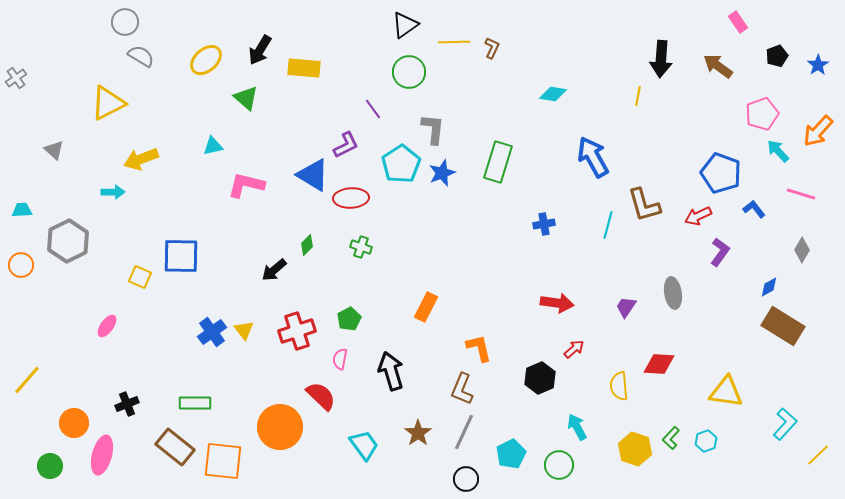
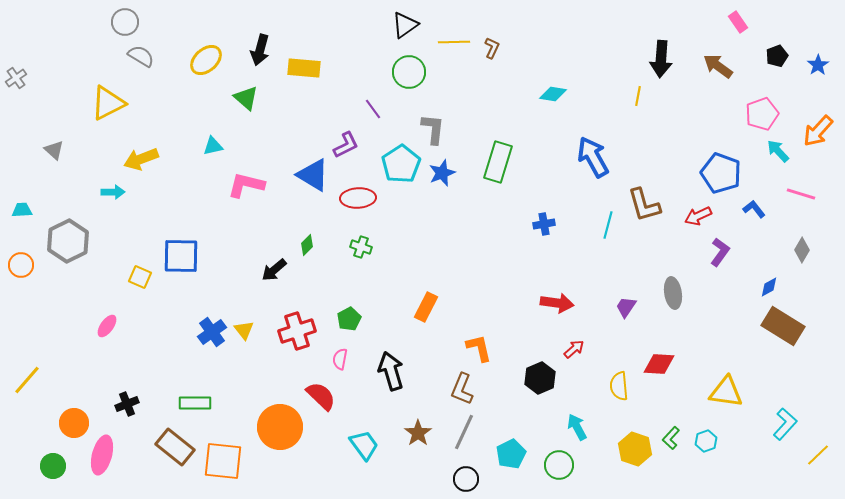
black arrow at (260, 50): rotated 16 degrees counterclockwise
red ellipse at (351, 198): moved 7 px right
green circle at (50, 466): moved 3 px right
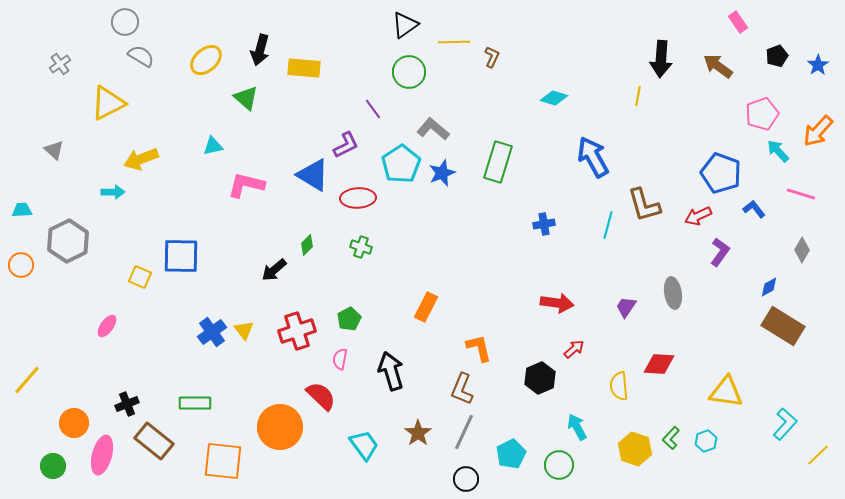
brown L-shape at (492, 48): moved 9 px down
gray cross at (16, 78): moved 44 px right, 14 px up
cyan diamond at (553, 94): moved 1 px right, 4 px down; rotated 8 degrees clockwise
gray L-shape at (433, 129): rotated 56 degrees counterclockwise
brown rectangle at (175, 447): moved 21 px left, 6 px up
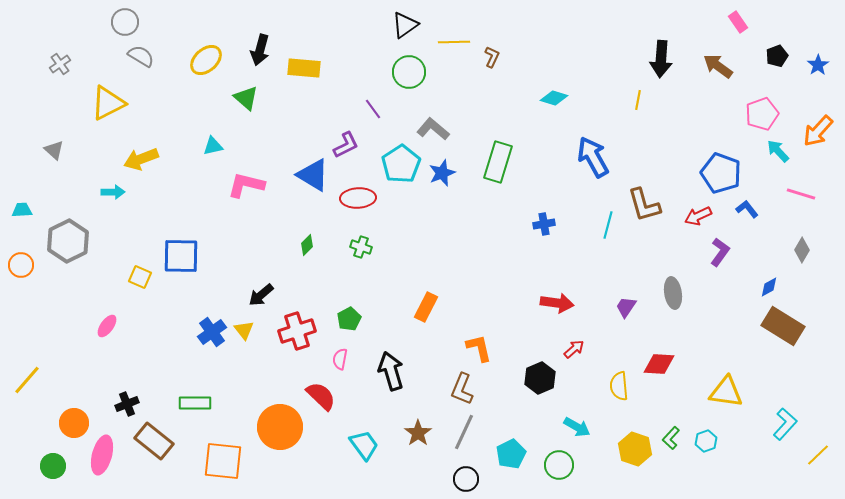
yellow line at (638, 96): moved 4 px down
blue L-shape at (754, 209): moved 7 px left
black arrow at (274, 270): moved 13 px left, 25 px down
cyan arrow at (577, 427): rotated 148 degrees clockwise
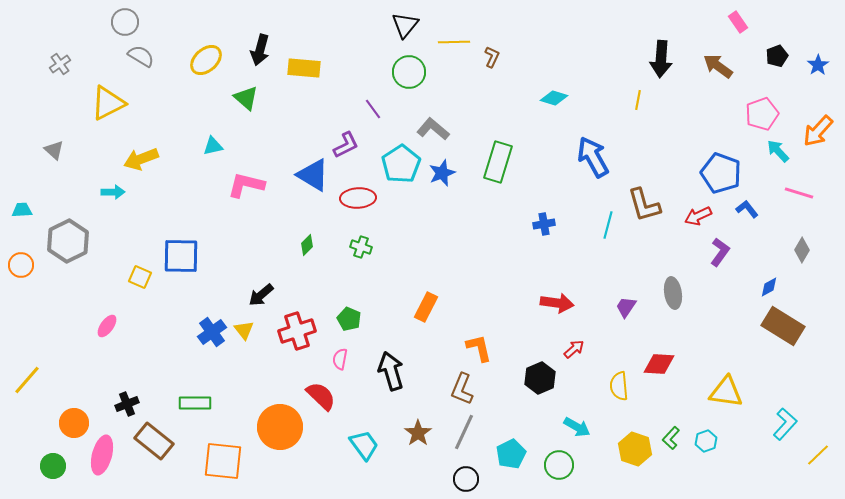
black triangle at (405, 25): rotated 16 degrees counterclockwise
pink line at (801, 194): moved 2 px left, 1 px up
green pentagon at (349, 319): rotated 20 degrees counterclockwise
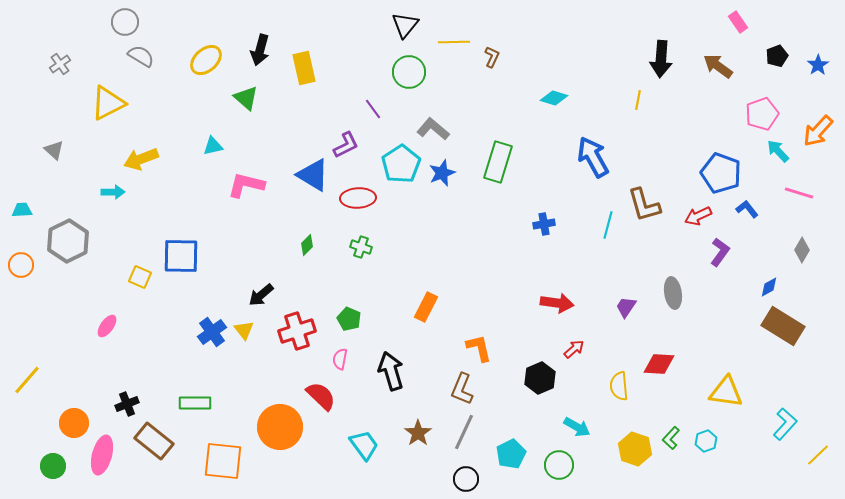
yellow rectangle at (304, 68): rotated 72 degrees clockwise
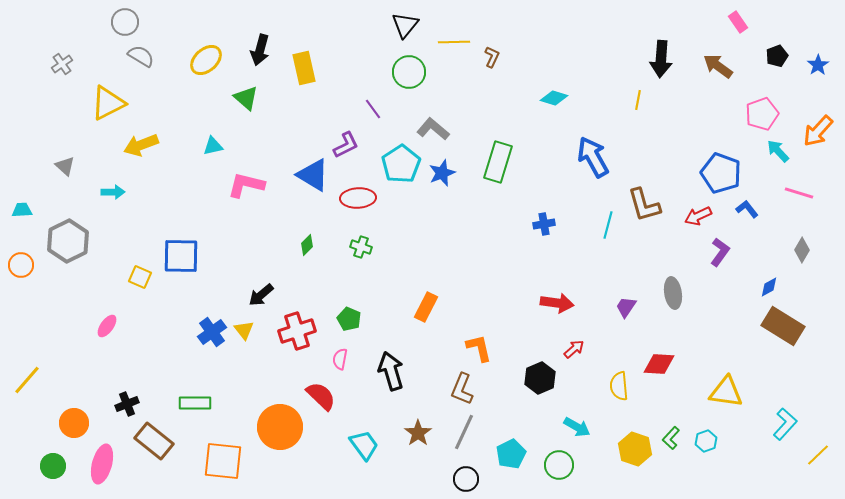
gray cross at (60, 64): moved 2 px right
gray triangle at (54, 150): moved 11 px right, 16 px down
yellow arrow at (141, 159): moved 14 px up
pink ellipse at (102, 455): moved 9 px down
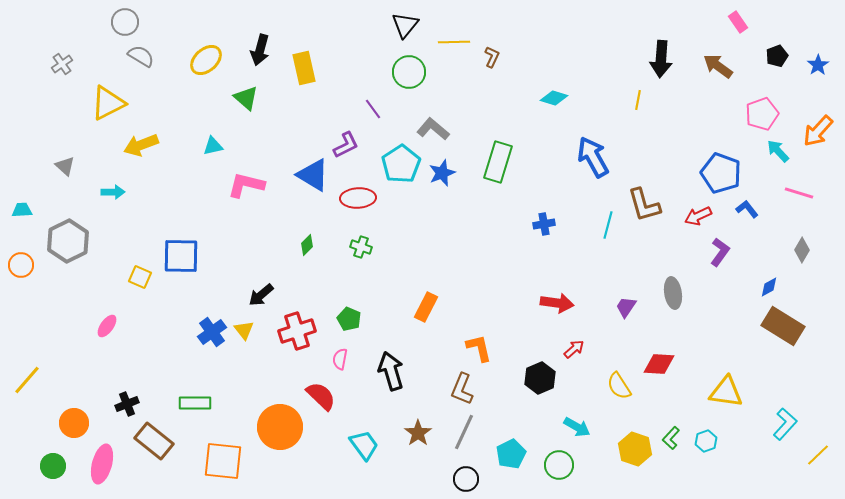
yellow semicircle at (619, 386): rotated 28 degrees counterclockwise
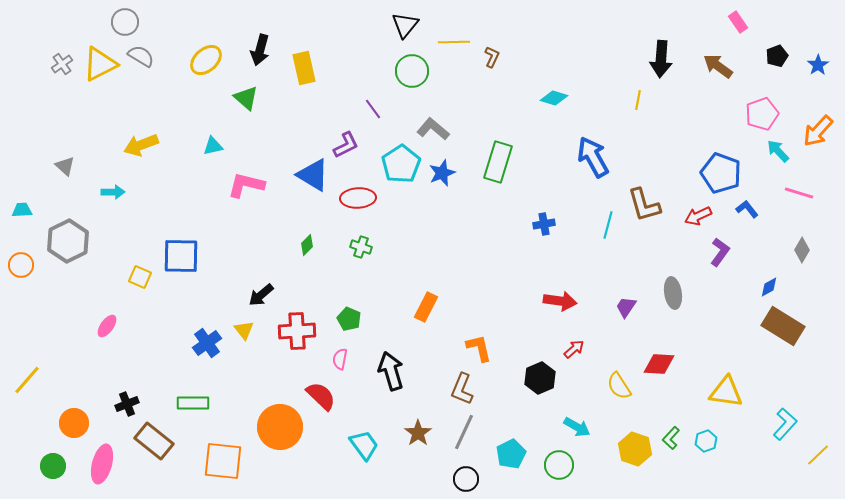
green circle at (409, 72): moved 3 px right, 1 px up
yellow triangle at (108, 103): moved 8 px left, 39 px up
red arrow at (557, 303): moved 3 px right, 2 px up
red cross at (297, 331): rotated 15 degrees clockwise
blue cross at (212, 332): moved 5 px left, 11 px down
green rectangle at (195, 403): moved 2 px left
